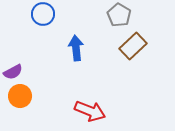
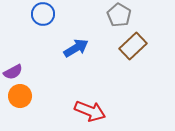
blue arrow: rotated 65 degrees clockwise
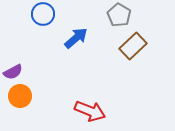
blue arrow: moved 10 px up; rotated 10 degrees counterclockwise
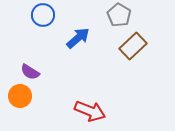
blue circle: moved 1 px down
blue arrow: moved 2 px right
purple semicircle: moved 17 px right; rotated 60 degrees clockwise
